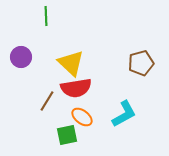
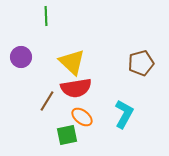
yellow triangle: moved 1 px right, 1 px up
cyan L-shape: rotated 32 degrees counterclockwise
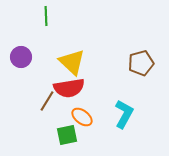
red semicircle: moved 7 px left
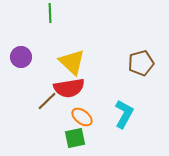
green line: moved 4 px right, 3 px up
brown line: rotated 15 degrees clockwise
green square: moved 8 px right, 3 px down
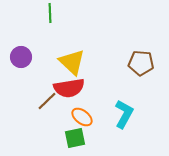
brown pentagon: rotated 20 degrees clockwise
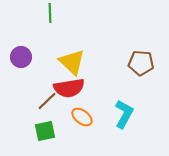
green square: moved 30 px left, 7 px up
